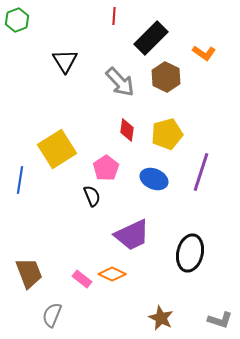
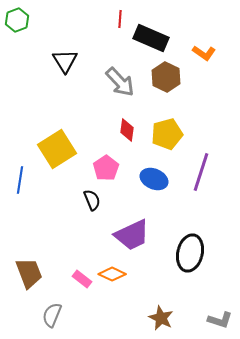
red line: moved 6 px right, 3 px down
black rectangle: rotated 68 degrees clockwise
black semicircle: moved 4 px down
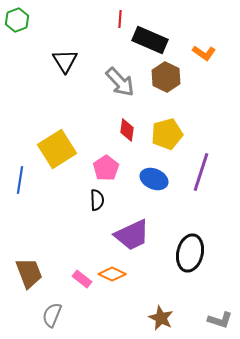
black rectangle: moved 1 px left, 2 px down
black semicircle: moved 5 px right; rotated 20 degrees clockwise
